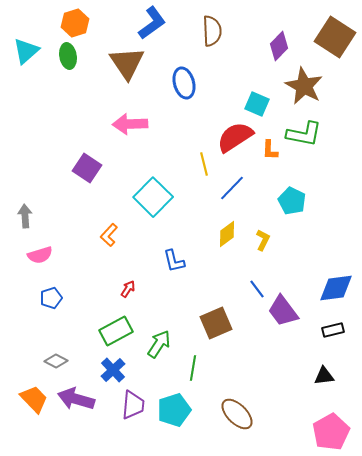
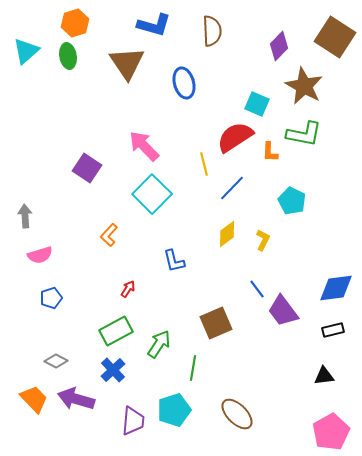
blue L-shape at (152, 23): moved 2 px right, 2 px down; rotated 52 degrees clockwise
pink arrow at (130, 124): moved 14 px right, 22 px down; rotated 48 degrees clockwise
orange L-shape at (270, 150): moved 2 px down
cyan square at (153, 197): moved 1 px left, 3 px up
purple trapezoid at (133, 405): moved 16 px down
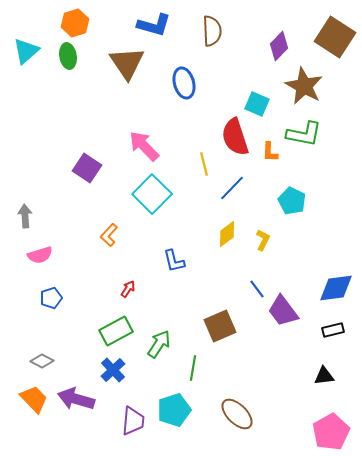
red semicircle at (235, 137): rotated 75 degrees counterclockwise
brown square at (216, 323): moved 4 px right, 3 px down
gray diamond at (56, 361): moved 14 px left
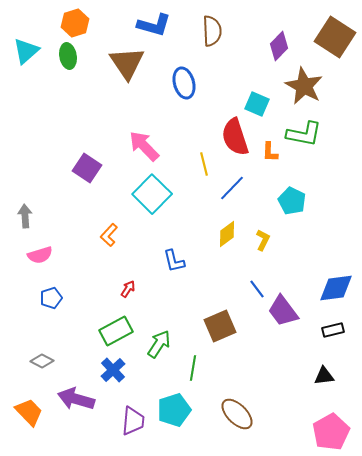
orange trapezoid at (34, 399): moved 5 px left, 13 px down
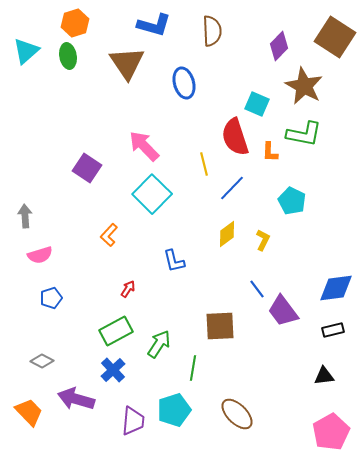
brown square at (220, 326): rotated 20 degrees clockwise
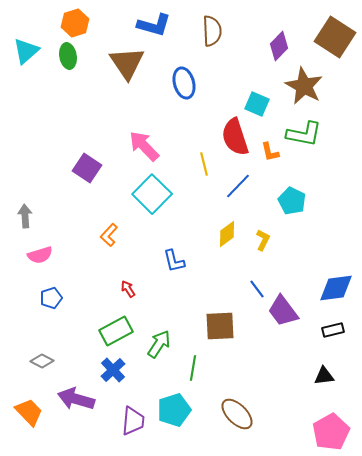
orange L-shape at (270, 152): rotated 15 degrees counterclockwise
blue line at (232, 188): moved 6 px right, 2 px up
red arrow at (128, 289): rotated 66 degrees counterclockwise
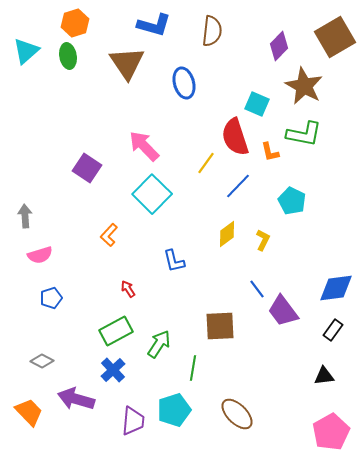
brown semicircle at (212, 31): rotated 8 degrees clockwise
brown square at (335, 37): rotated 27 degrees clockwise
yellow line at (204, 164): moved 2 px right, 1 px up; rotated 50 degrees clockwise
black rectangle at (333, 330): rotated 40 degrees counterclockwise
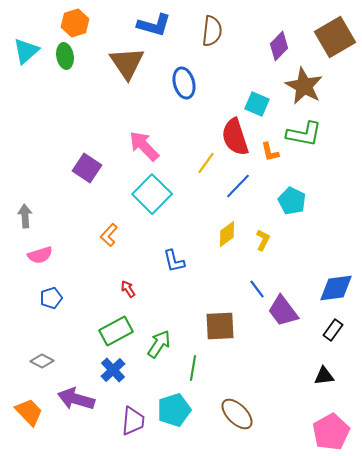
green ellipse at (68, 56): moved 3 px left
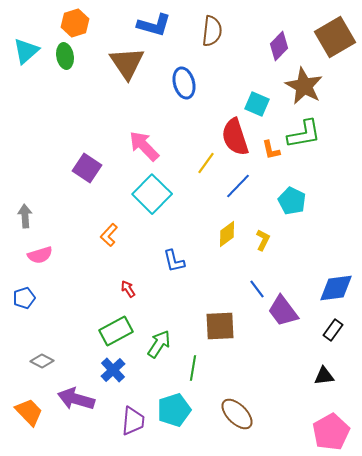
green L-shape at (304, 134): rotated 21 degrees counterclockwise
orange L-shape at (270, 152): moved 1 px right, 2 px up
blue pentagon at (51, 298): moved 27 px left
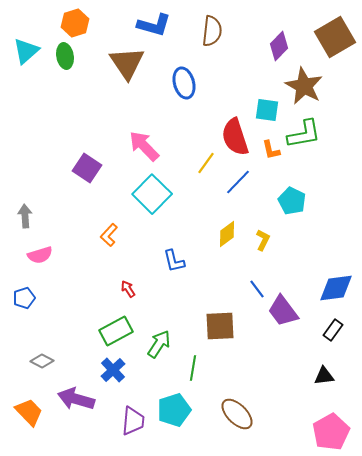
cyan square at (257, 104): moved 10 px right, 6 px down; rotated 15 degrees counterclockwise
blue line at (238, 186): moved 4 px up
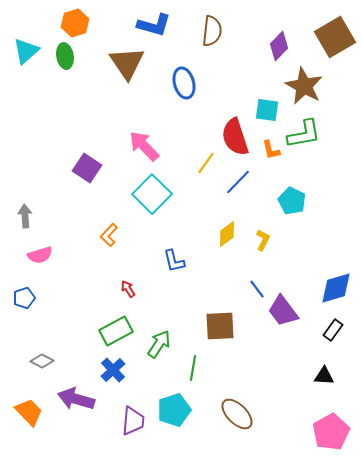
blue diamond at (336, 288): rotated 9 degrees counterclockwise
black triangle at (324, 376): rotated 10 degrees clockwise
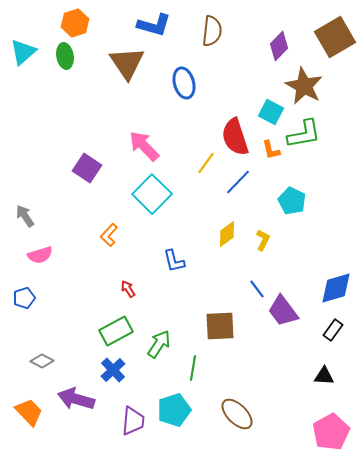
cyan triangle at (26, 51): moved 3 px left, 1 px down
cyan square at (267, 110): moved 4 px right, 2 px down; rotated 20 degrees clockwise
gray arrow at (25, 216): rotated 30 degrees counterclockwise
